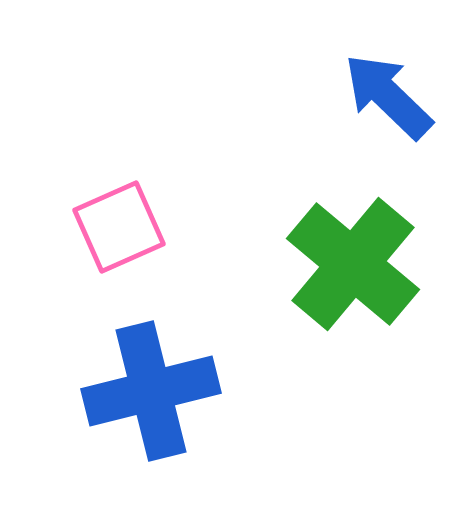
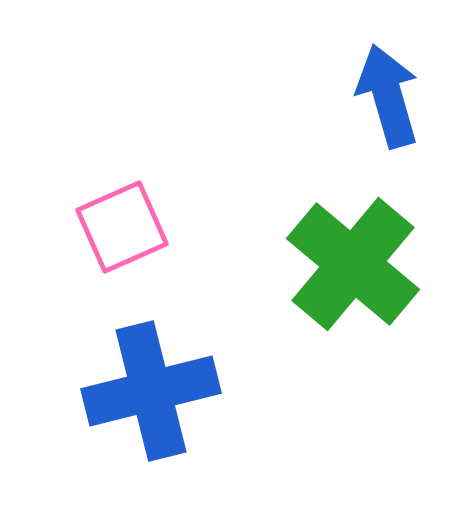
blue arrow: rotated 30 degrees clockwise
pink square: moved 3 px right
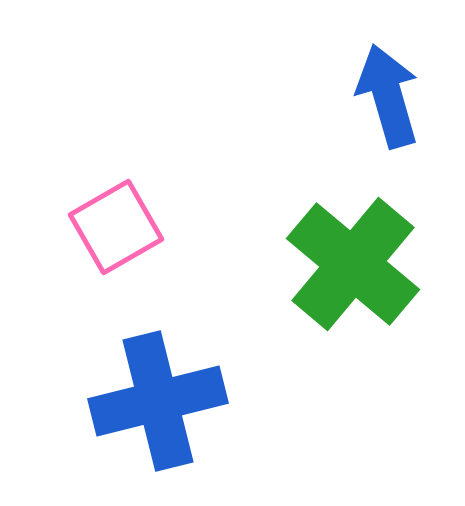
pink square: moved 6 px left; rotated 6 degrees counterclockwise
blue cross: moved 7 px right, 10 px down
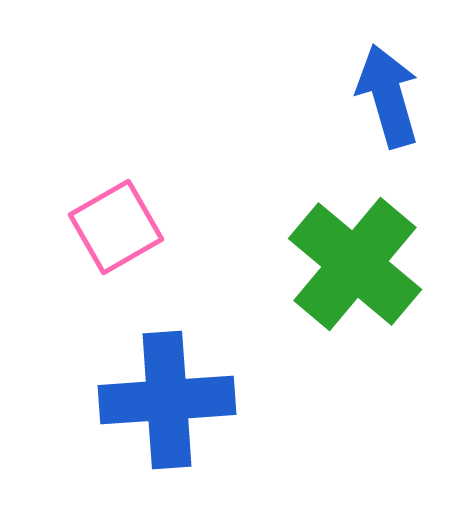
green cross: moved 2 px right
blue cross: moved 9 px right, 1 px up; rotated 10 degrees clockwise
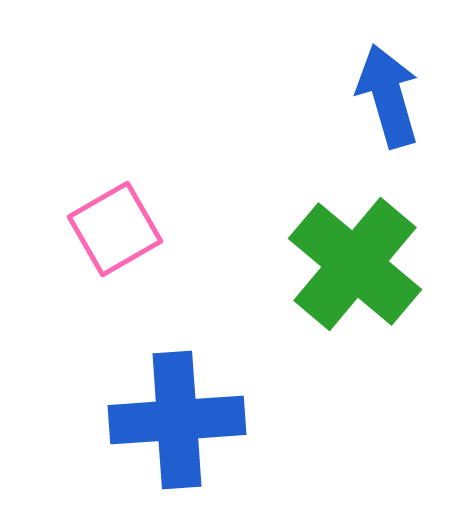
pink square: moved 1 px left, 2 px down
blue cross: moved 10 px right, 20 px down
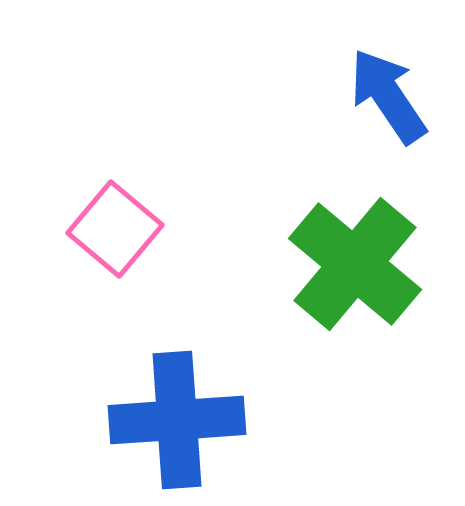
blue arrow: rotated 18 degrees counterclockwise
pink square: rotated 20 degrees counterclockwise
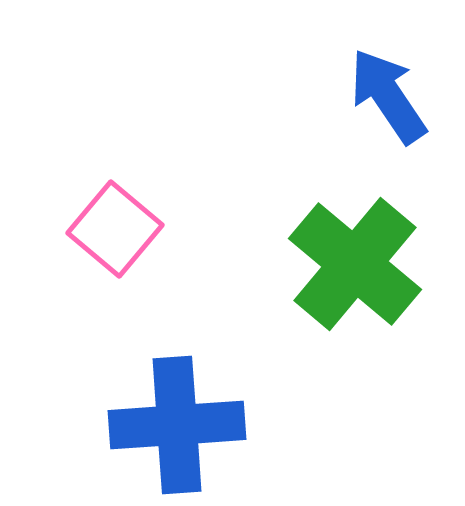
blue cross: moved 5 px down
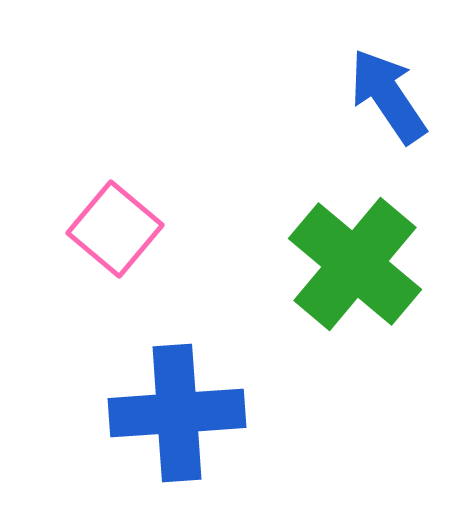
blue cross: moved 12 px up
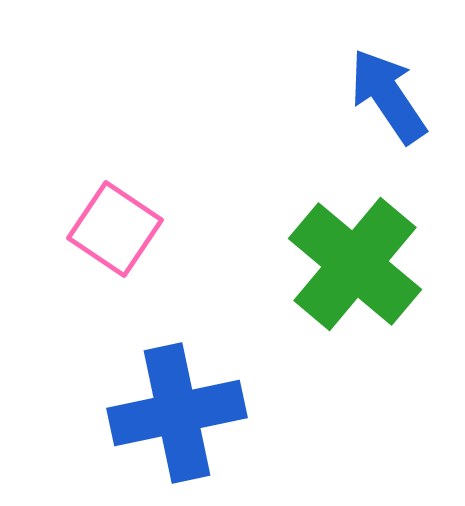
pink square: rotated 6 degrees counterclockwise
blue cross: rotated 8 degrees counterclockwise
